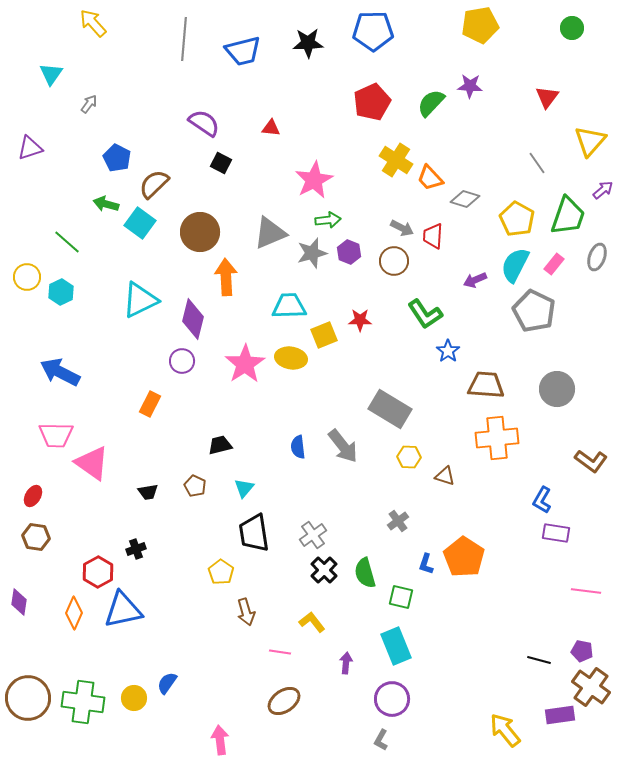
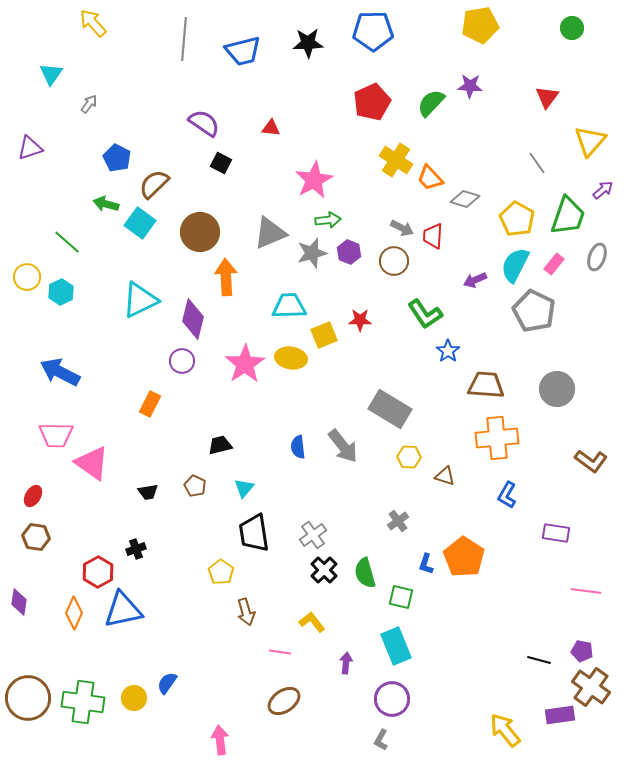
blue L-shape at (542, 500): moved 35 px left, 5 px up
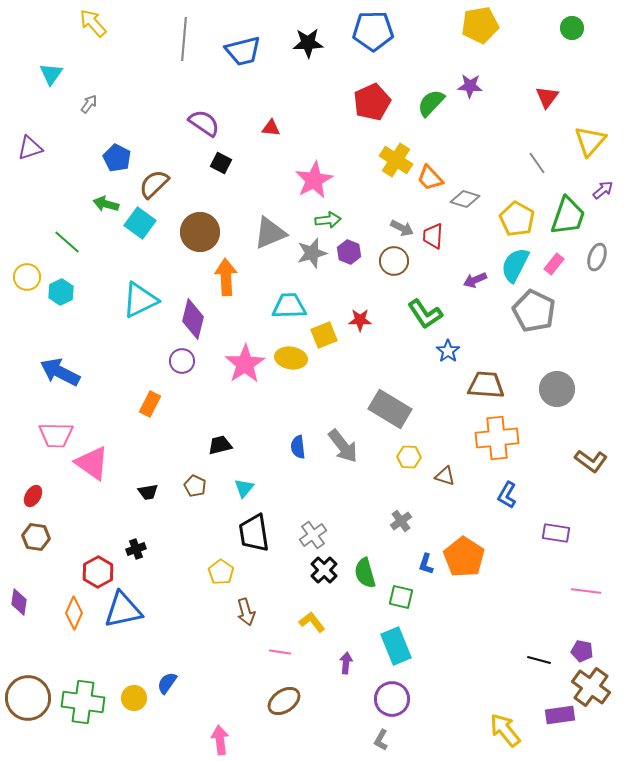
gray cross at (398, 521): moved 3 px right
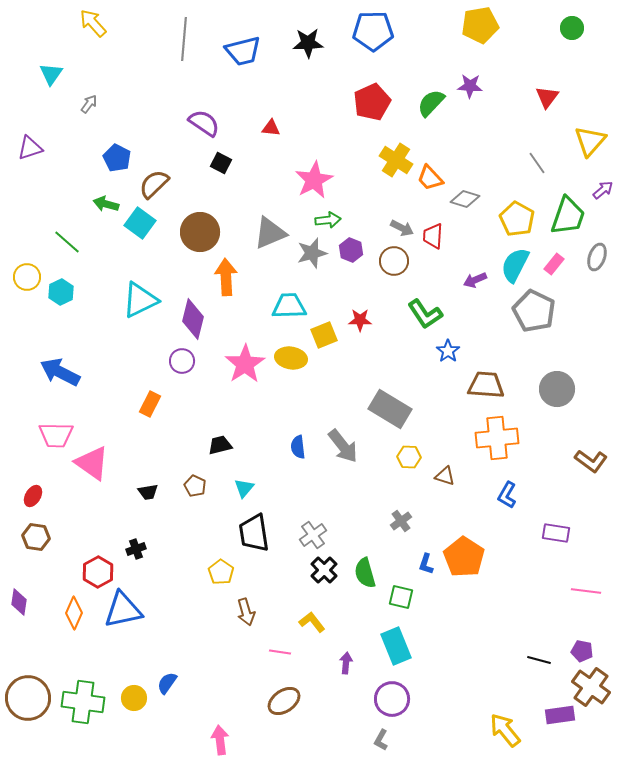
purple hexagon at (349, 252): moved 2 px right, 2 px up
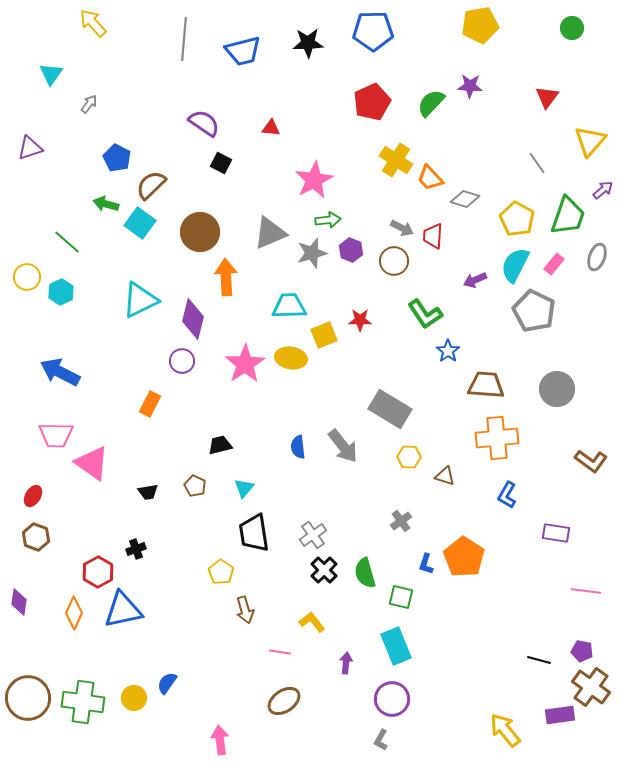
brown semicircle at (154, 184): moved 3 px left, 1 px down
brown hexagon at (36, 537): rotated 12 degrees clockwise
brown arrow at (246, 612): moved 1 px left, 2 px up
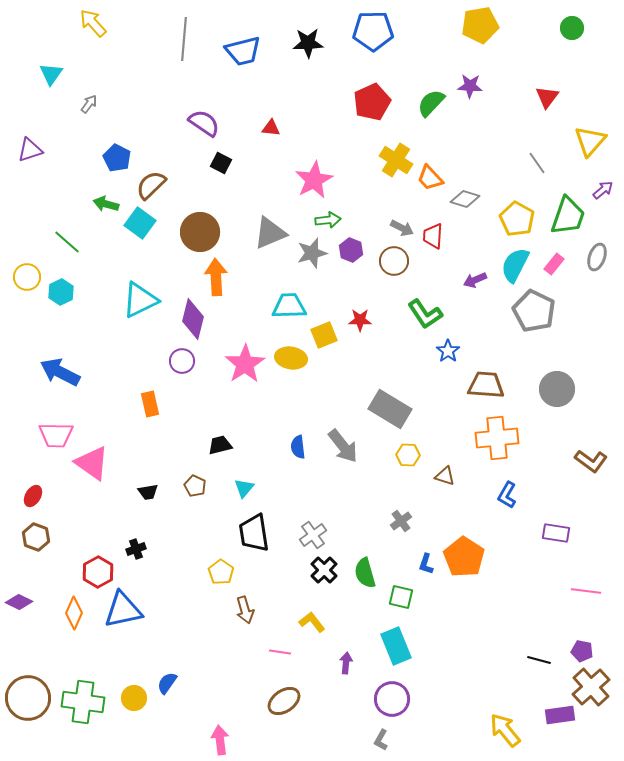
purple triangle at (30, 148): moved 2 px down
orange arrow at (226, 277): moved 10 px left
orange rectangle at (150, 404): rotated 40 degrees counterclockwise
yellow hexagon at (409, 457): moved 1 px left, 2 px up
purple diamond at (19, 602): rotated 72 degrees counterclockwise
brown cross at (591, 687): rotated 12 degrees clockwise
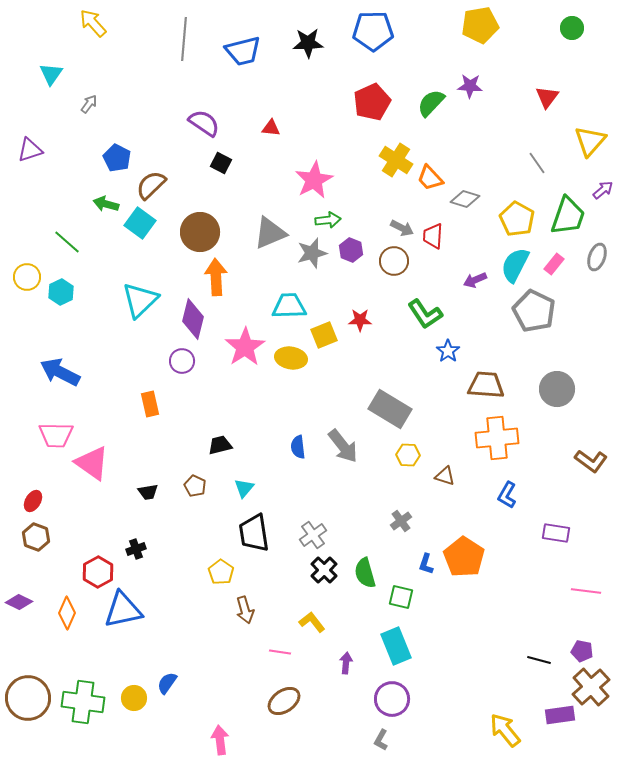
cyan triangle at (140, 300): rotated 18 degrees counterclockwise
pink star at (245, 364): moved 17 px up
red ellipse at (33, 496): moved 5 px down
orange diamond at (74, 613): moved 7 px left
